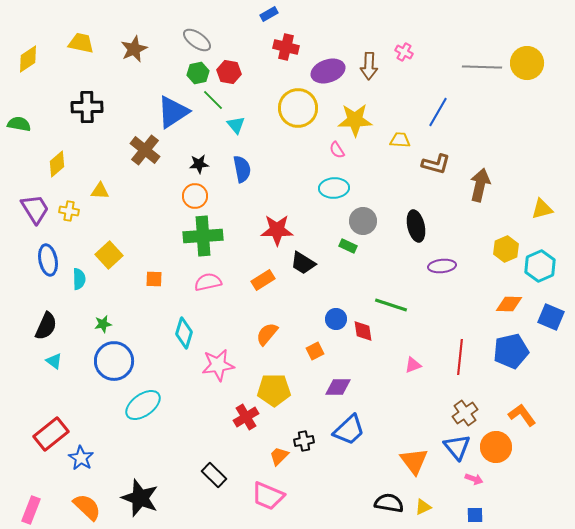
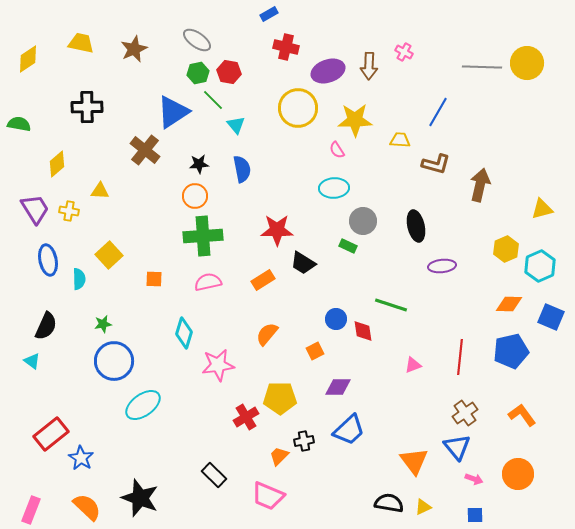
cyan triangle at (54, 361): moved 22 px left
yellow pentagon at (274, 390): moved 6 px right, 8 px down
orange circle at (496, 447): moved 22 px right, 27 px down
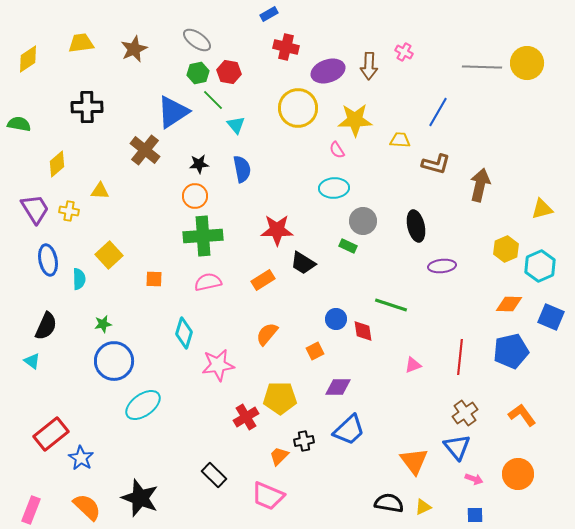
yellow trapezoid at (81, 43): rotated 20 degrees counterclockwise
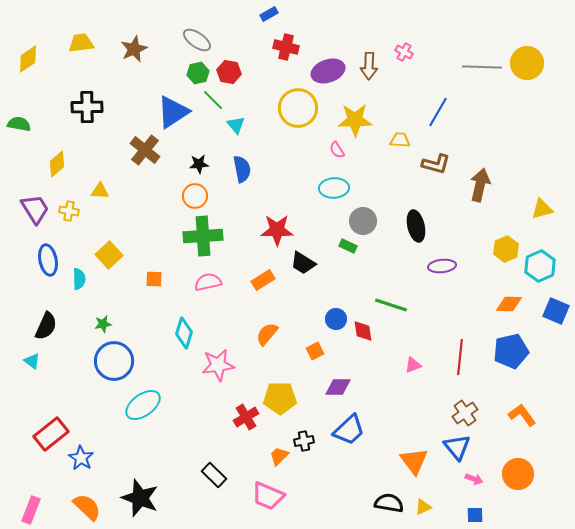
blue square at (551, 317): moved 5 px right, 6 px up
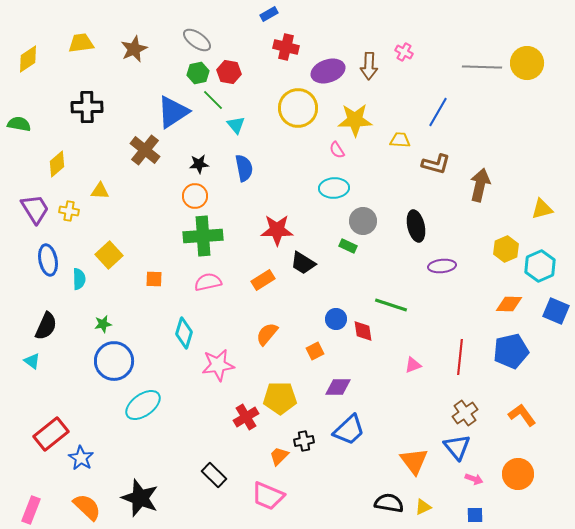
blue semicircle at (242, 169): moved 2 px right, 1 px up
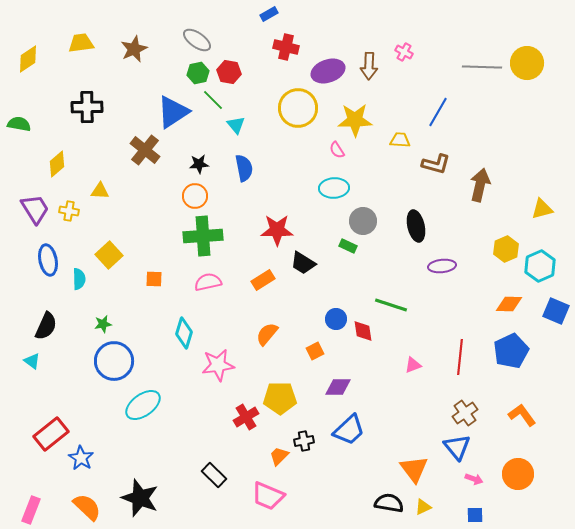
blue pentagon at (511, 351): rotated 12 degrees counterclockwise
orange triangle at (414, 461): moved 8 px down
